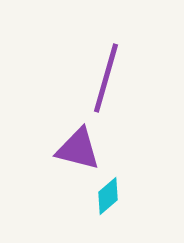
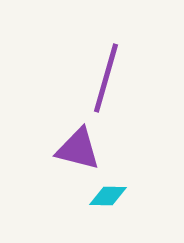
cyan diamond: rotated 42 degrees clockwise
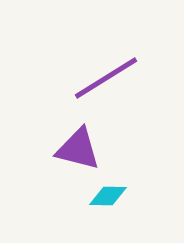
purple line: rotated 42 degrees clockwise
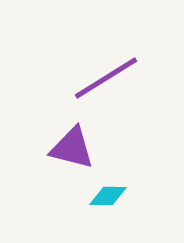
purple triangle: moved 6 px left, 1 px up
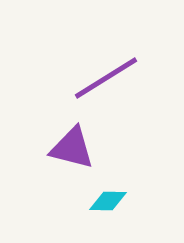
cyan diamond: moved 5 px down
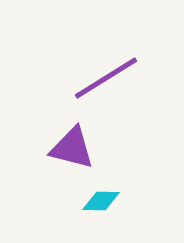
cyan diamond: moved 7 px left
